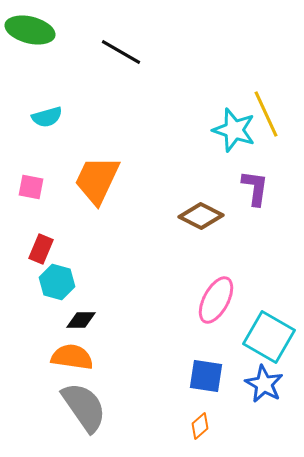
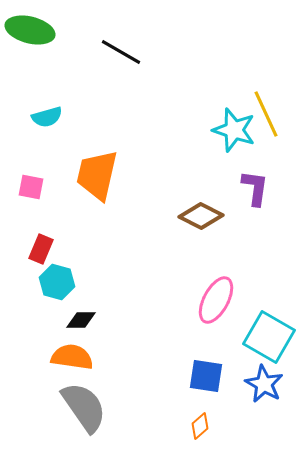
orange trapezoid: moved 5 px up; rotated 12 degrees counterclockwise
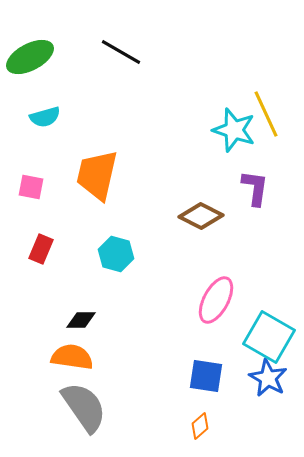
green ellipse: moved 27 px down; rotated 42 degrees counterclockwise
cyan semicircle: moved 2 px left
cyan hexagon: moved 59 px right, 28 px up
blue star: moved 4 px right, 6 px up
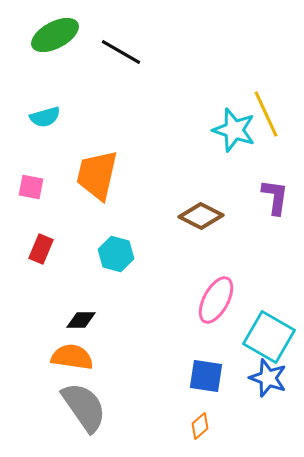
green ellipse: moved 25 px right, 22 px up
purple L-shape: moved 20 px right, 9 px down
blue star: rotated 9 degrees counterclockwise
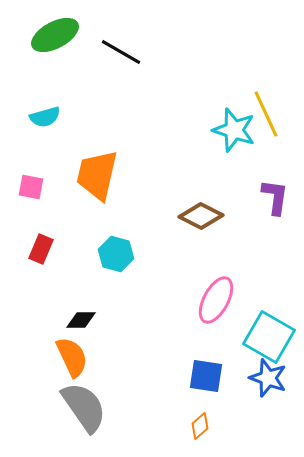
orange semicircle: rotated 57 degrees clockwise
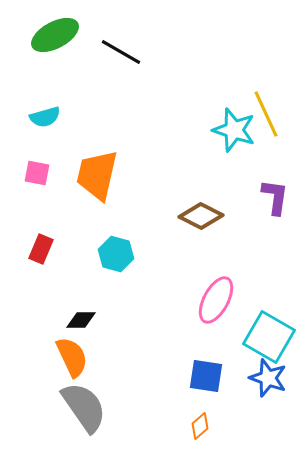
pink square: moved 6 px right, 14 px up
